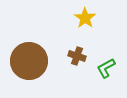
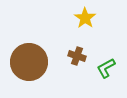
brown circle: moved 1 px down
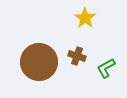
brown circle: moved 10 px right
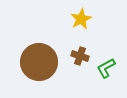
yellow star: moved 4 px left, 1 px down; rotated 10 degrees clockwise
brown cross: moved 3 px right
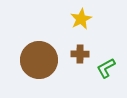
brown cross: moved 2 px up; rotated 18 degrees counterclockwise
brown circle: moved 2 px up
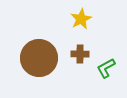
brown circle: moved 2 px up
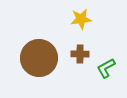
yellow star: rotated 20 degrees clockwise
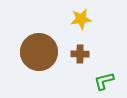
brown circle: moved 6 px up
green L-shape: moved 2 px left, 13 px down; rotated 15 degrees clockwise
